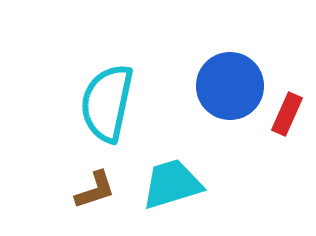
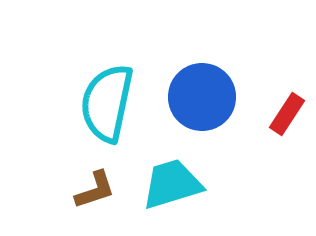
blue circle: moved 28 px left, 11 px down
red rectangle: rotated 9 degrees clockwise
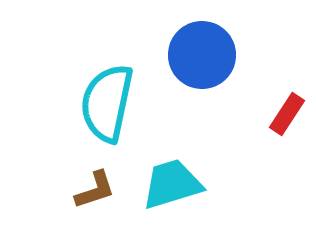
blue circle: moved 42 px up
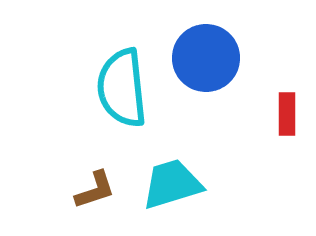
blue circle: moved 4 px right, 3 px down
cyan semicircle: moved 15 px right, 15 px up; rotated 18 degrees counterclockwise
red rectangle: rotated 33 degrees counterclockwise
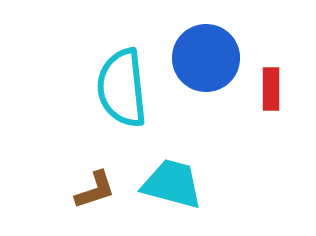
red rectangle: moved 16 px left, 25 px up
cyan trapezoid: rotated 32 degrees clockwise
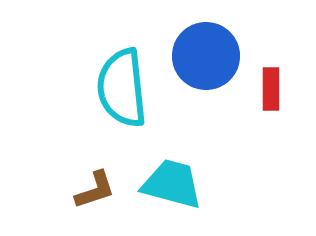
blue circle: moved 2 px up
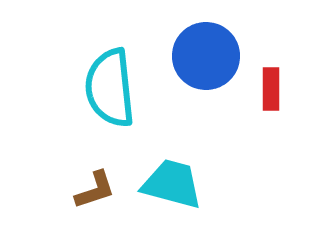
cyan semicircle: moved 12 px left
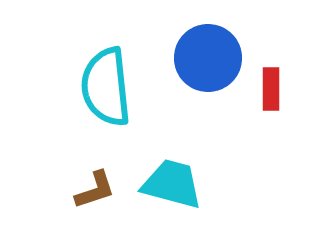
blue circle: moved 2 px right, 2 px down
cyan semicircle: moved 4 px left, 1 px up
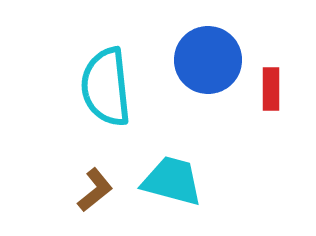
blue circle: moved 2 px down
cyan trapezoid: moved 3 px up
brown L-shape: rotated 21 degrees counterclockwise
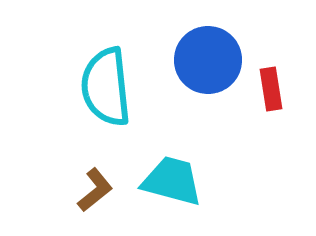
red rectangle: rotated 9 degrees counterclockwise
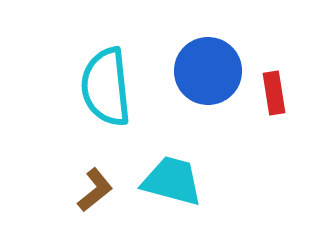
blue circle: moved 11 px down
red rectangle: moved 3 px right, 4 px down
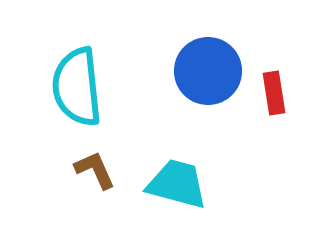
cyan semicircle: moved 29 px left
cyan trapezoid: moved 5 px right, 3 px down
brown L-shape: moved 20 px up; rotated 75 degrees counterclockwise
